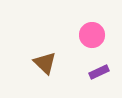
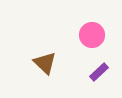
purple rectangle: rotated 18 degrees counterclockwise
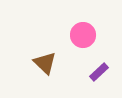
pink circle: moved 9 px left
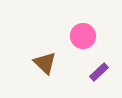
pink circle: moved 1 px down
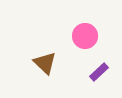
pink circle: moved 2 px right
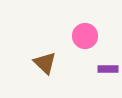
purple rectangle: moved 9 px right, 3 px up; rotated 42 degrees clockwise
